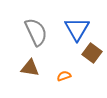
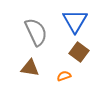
blue triangle: moved 2 px left, 8 px up
brown square: moved 13 px left, 1 px up
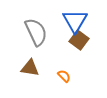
brown square: moved 12 px up
orange semicircle: rotated 64 degrees clockwise
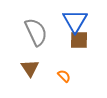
brown square: rotated 36 degrees counterclockwise
brown triangle: rotated 48 degrees clockwise
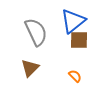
blue triangle: moved 2 px left; rotated 20 degrees clockwise
brown triangle: rotated 18 degrees clockwise
orange semicircle: moved 11 px right
